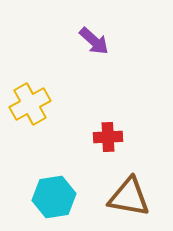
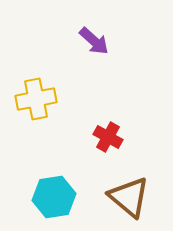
yellow cross: moved 6 px right, 5 px up; rotated 18 degrees clockwise
red cross: rotated 32 degrees clockwise
brown triangle: rotated 30 degrees clockwise
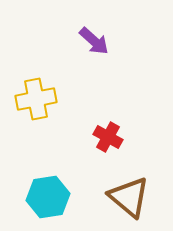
cyan hexagon: moved 6 px left
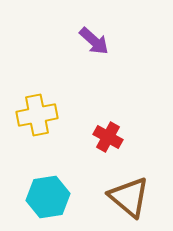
yellow cross: moved 1 px right, 16 px down
